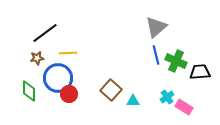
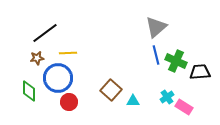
red circle: moved 8 px down
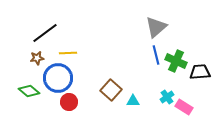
green diamond: rotated 50 degrees counterclockwise
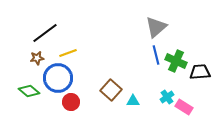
yellow line: rotated 18 degrees counterclockwise
red circle: moved 2 px right
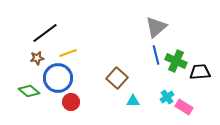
brown square: moved 6 px right, 12 px up
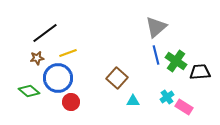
green cross: rotated 10 degrees clockwise
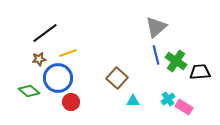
brown star: moved 2 px right, 1 px down
cyan cross: moved 1 px right, 2 px down
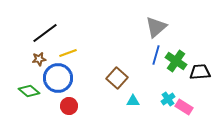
blue line: rotated 30 degrees clockwise
red circle: moved 2 px left, 4 px down
